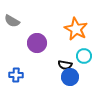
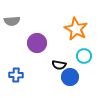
gray semicircle: rotated 35 degrees counterclockwise
black semicircle: moved 6 px left
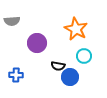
black semicircle: moved 1 px left, 1 px down
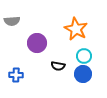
blue circle: moved 13 px right, 3 px up
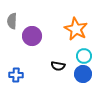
gray semicircle: rotated 98 degrees clockwise
purple circle: moved 5 px left, 7 px up
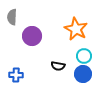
gray semicircle: moved 4 px up
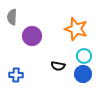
orange star: rotated 10 degrees counterclockwise
